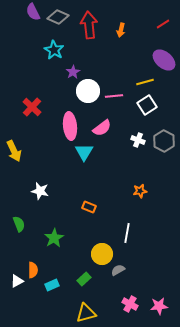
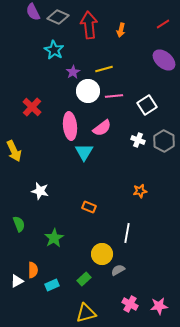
yellow line: moved 41 px left, 13 px up
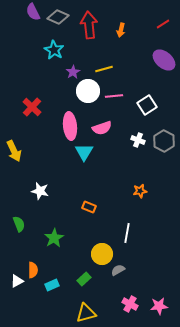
pink semicircle: rotated 18 degrees clockwise
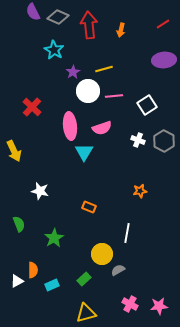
purple ellipse: rotated 45 degrees counterclockwise
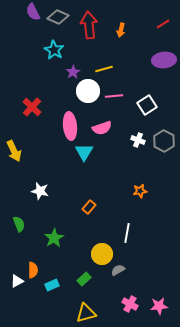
orange rectangle: rotated 72 degrees counterclockwise
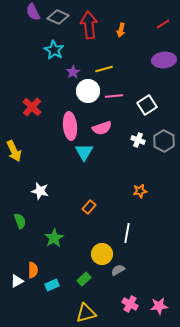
green semicircle: moved 1 px right, 3 px up
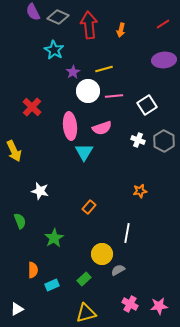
white triangle: moved 28 px down
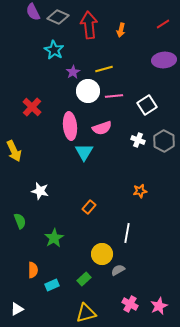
pink star: rotated 18 degrees counterclockwise
